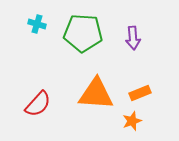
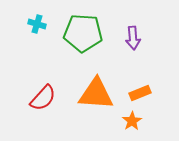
red semicircle: moved 5 px right, 6 px up
orange star: rotated 12 degrees counterclockwise
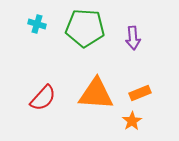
green pentagon: moved 2 px right, 5 px up
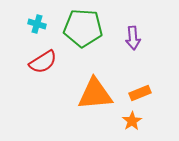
green pentagon: moved 2 px left
orange triangle: moved 1 px left; rotated 9 degrees counterclockwise
red semicircle: moved 36 px up; rotated 16 degrees clockwise
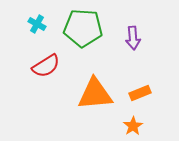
cyan cross: rotated 12 degrees clockwise
red semicircle: moved 3 px right, 4 px down
orange star: moved 1 px right, 5 px down
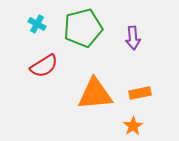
green pentagon: rotated 18 degrees counterclockwise
red semicircle: moved 2 px left
orange rectangle: rotated 10 degrees clockwise
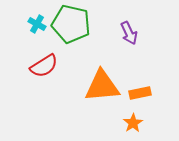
green pentagon: moved 12 px left, 4 px up; rotated 27 degrees clockwise
purple arrow: moved 4 px left, 5 px up; rotated 20 degrees counterclockwise
orange triangle: moved 7 px right, 8 px up
orange star: moved 3 px up
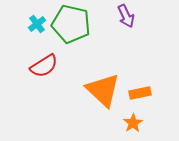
cyan cross: rotated 24 degrees clockwise
purple arrow: moved 3 px left, 17 px up
orange triangle: moved 1 px right, 4 px down; rotated 48 degrees clockwise
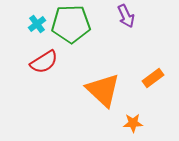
green pentagon: rotated 15 degrees counterclockwise
red semicircle: moved 4 px up
orange rectangle: moved 13 px right, 15 px up; rotated 25 degrees counterclockwise
orange star: rotated 30 degrees clockwise
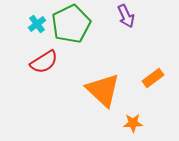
green pentagon: rotated 24 degrees counterclockwise
